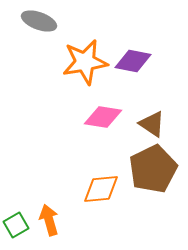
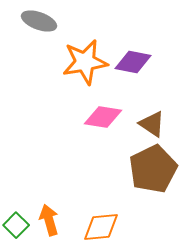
purple diamond: moved 1 px down
orange diamond: moved 38 px down
green square: rotated 15 degrees counterclockwise
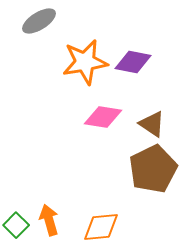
gray ellipse: rotated 52 degrees counterclockwise
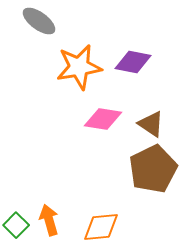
gray ellipse: rotated 68 degrees clockwise
orange star: moved 6 px left, 5 px down
pink diamond: moved 2 px down
brown triangle: moved 1 px left
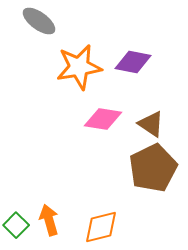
brown pentagon: moved 1 px up
orange diamond: rotated 9 degrees counterclockwise
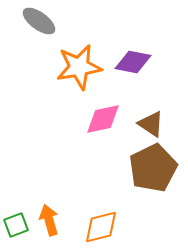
pink diamond: rotated 21 degrees counterclockwise
green square: rotated 25 degrees clockwise
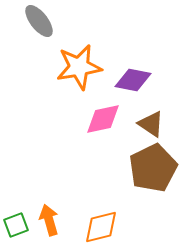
gray ellipse: rotated 16 degrees clockwise
purple diamond: moved 18 px down
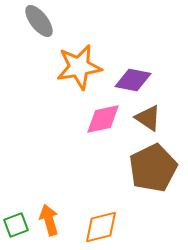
brown triangle: moved 3 px left, 6 px up
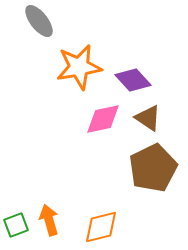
purple diamond: rotated 36 degrees clockwise
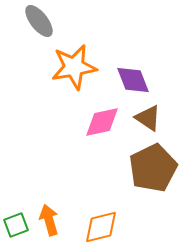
orange star: moved 5 px left
purple diamond: rotated 21 degrees clockwise
pink diamond: moved 1 px left, 3 px down
